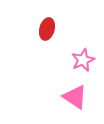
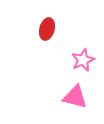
pink triangle: rotated 20 degrees counterclockwise
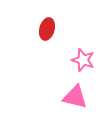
pink star: rotated 30 degrees counterclockwise
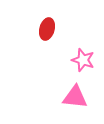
pink triangle: rotated 8 degrees counterclockwise
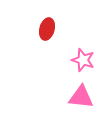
pink triangle: moved 6 px right
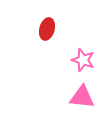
pink triangle: moved 1 px right
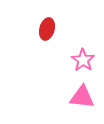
pink star: rotated 15 degrees clockwise
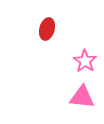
pink star: moved 2 px right, 1 px down
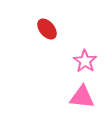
red ellipse: rotated 55 degrees counterclockwise
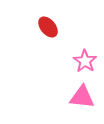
red ellipse: moved 1 px right, 2 px up
